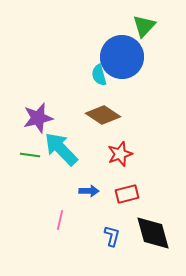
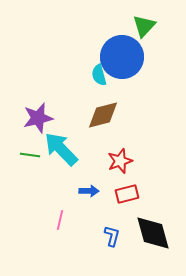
brown diamond: rotated 48 degrees counterclockwise
red star: moved 7 px down
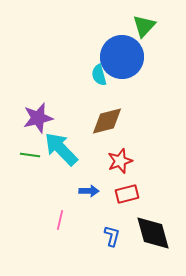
brown diamond: moved 4 px right, 6 px down
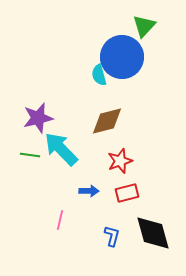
red rectangle: moved 1 px up
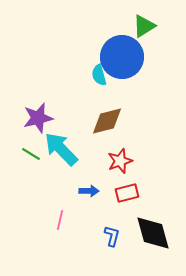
green triangle: rotated 15 degrees clockwise
green line: moved 1 px right, 1 px up; rotated 24 degrees clockwise
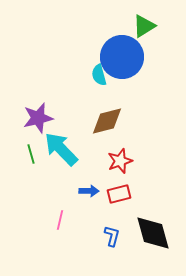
green line: rotated 42 degrees clockwise
red rectangle: moved 8 px left, 1 px down
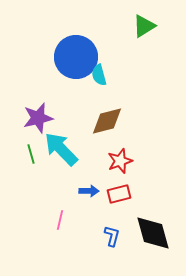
blue circle: moved 46 px left
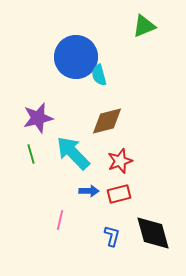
green triangle: rotated 10 degrees clockwise
cyan arrow: moved 12 px right, 4 px down
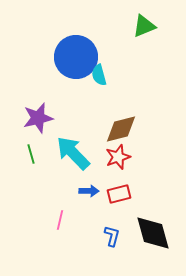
brown diamond: moved 14 px right, 8 px down
red star: moved 2 px left, 4 px up
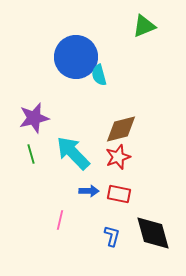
purple star: moved 4 px left
red rectangle: rotated 25 degrees clockwise
